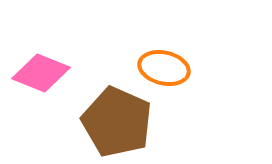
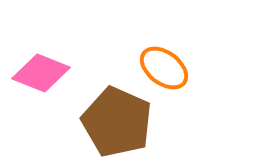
orange ellipse: rotated 24 degrees clockwise
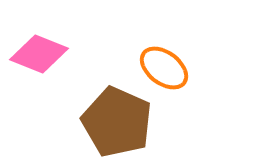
pink diamond: moved 2 px left, 19 px up
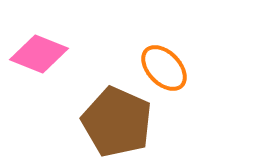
orange ellipse: rotated 9 degrees clockwise
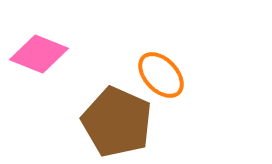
orange ellipse: moved 3 px left, 7 px down
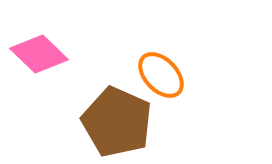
pink diamond: rotated 22 degrees clockwise
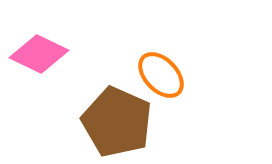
pink diamond: rotated 18 degrees counterclockwise
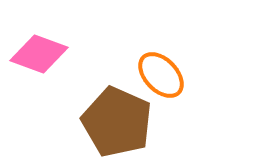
pink diamond: rotated 6 degrees counterclockwise
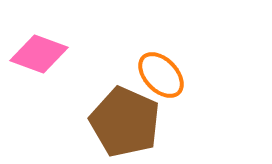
brown pentagon: moved 8 px right
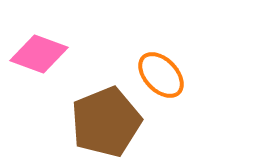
brown pentagon: moved 19 px left; rotated 26 degrees clockwise
